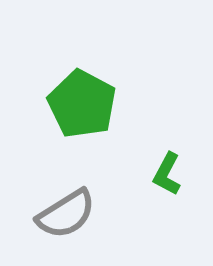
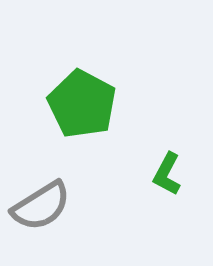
gray semicircle: moved 25 px left, 8 px up
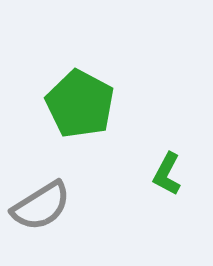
green pentagon: moved 2 px left
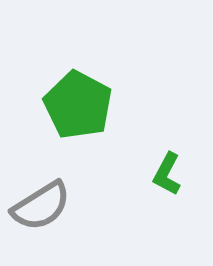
green pentagon: moved 2 px left, 1 px down
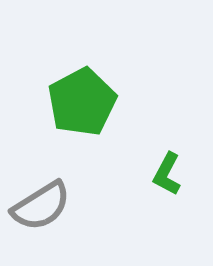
green pentagon: moved 4 px right, 3 px up; rotated 16 degrees clockwise
